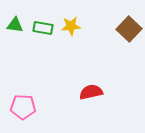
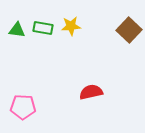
green triangle: moved 2 px right, 5 px down
brown square: moved 1 px down
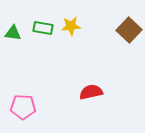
green triangle: moved 4 px left, 3 px down
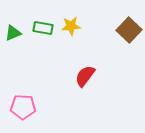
green triangle: rotated 30 degrees counterclockwise
red semicircle: moved 6 px left, 16 px up; rotated 40 degrees counterclockwise
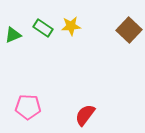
green rectangle: rotated 24 degrees clockwise
green triangle: moved 2 px down
red semicircle: moved 39 px down
pink pentagon: moved 5 px right
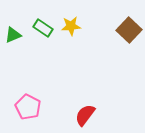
pink pentagon: rotated 25 degrees clockwise
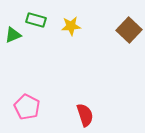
green rectangle: moved 7 px left, 8 px up; rotated 18 degrees counterclockwise
pink pentagon: moved 1 px left
red semicircle: rotated 125 degrees clockwise
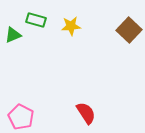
pink pentagon: moved 6 px left, 10 px down
red semicircle: moved 1 px right, 2 px up; rotated 15 degrees counterclockwise
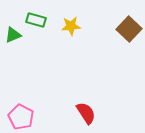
brown square: moved 1 px up
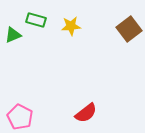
brown square: rotated 10 degrees clockwise
red semicircle: rotated 85 degrees clockwise
pink pentagon: moved 1 px left
